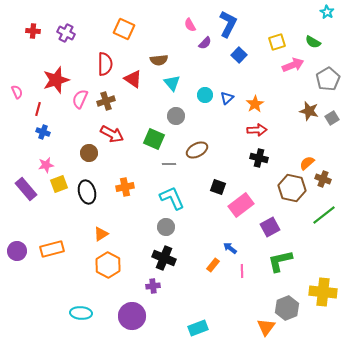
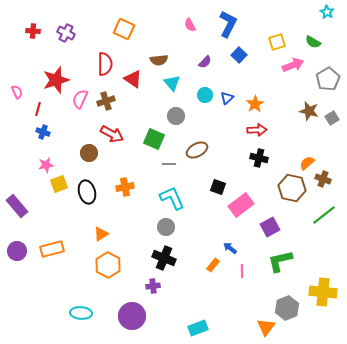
purple semicircle at (205, 43): moved 19 px down
purple rectangle at (26, 189): moved 9 px left, 17 px down
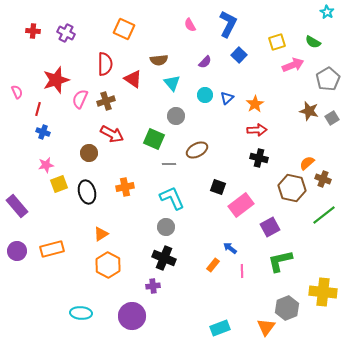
cyan rectangle at (198, 328): moved 22 px right
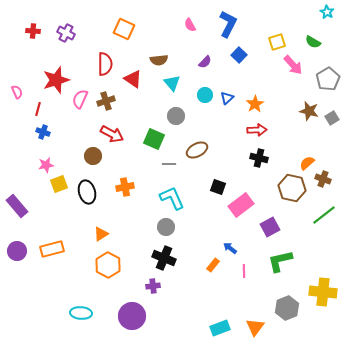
pink arrow at (293, 65): rotated 70 degrees clockwise
brown circle at (89, 153): moved 4 px right, 3 px down
pink line at (242, 271): moved 2 px right
orange triangle at (266, 327): moved 11 px left
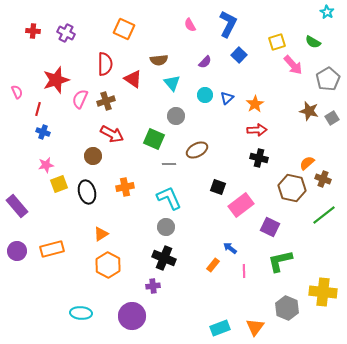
cyan L-shape at (172, 198): moved 3 px left
purple square at (270, 227): rotated 36 degrees counterclockwise
gray hexagon at (287, 308): rotated 15 degrees counterclockwise
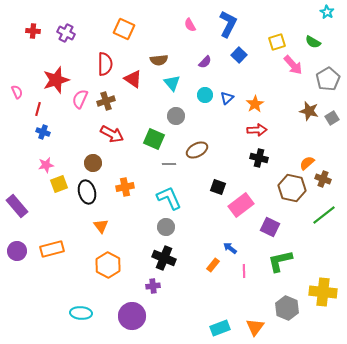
brown circle at (93, 156): moved 7 px down
orange triangle at (101, 234): moved 8 px up; rotated 35 degrees counterclockwise
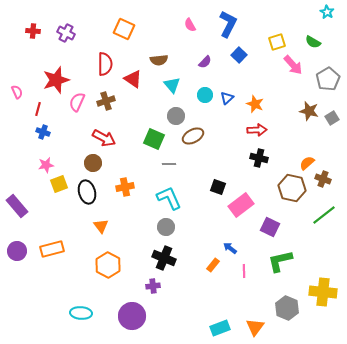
cyan triangle at (172, 83): moved 2 px down
pink semicircle at (80, 99): moved 3 px left, 3 px down
orange star at (255, 104): rotated 18 degrees counterclockwise
red arrow at (112, 134): moved 8 px left, 4 px down
brown ellipse at (197, 150): moved 4 px left, 14 px up
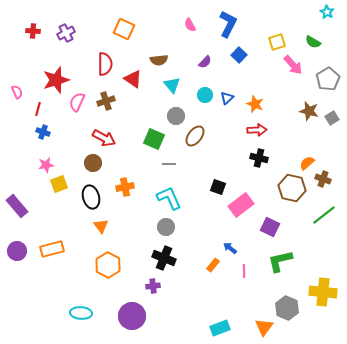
purple cross at (66, 33): rotated 36 degrees clockwise
brown ellipse at (193, 136): moved 2 px right; rotated 25 degrees counterclockwise
black ellipse at (87, 192): moved 4 px right, 5 px down
orange triangle at (255, 327): moved 9 px right
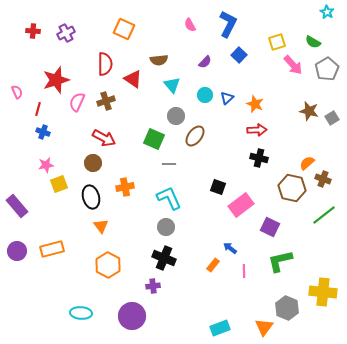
gray pentagon at (328, 79): moved 1 px left, 10 px up
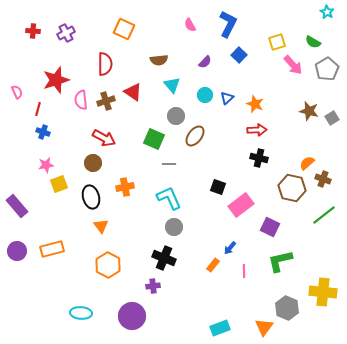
red triangle at (133, 79): moved 13 px down
pink semicircle at (77, 102): moved 4 px right, 2 px up; rotated 30 degrees counterclockwise
gray circle at (166, 227): moved 8 px right
blue arrow at (230, 248): rotated 88 degrees counterclockwise
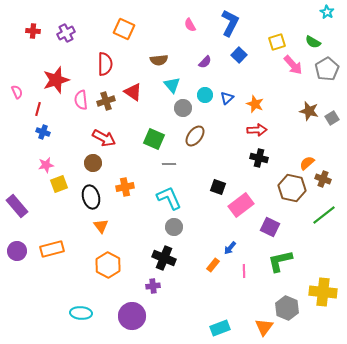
blue L-shape at (228, 24): moved 2 px right, 1 px up
gray circle at (176, 116): moved 7 px right, 8 px up
